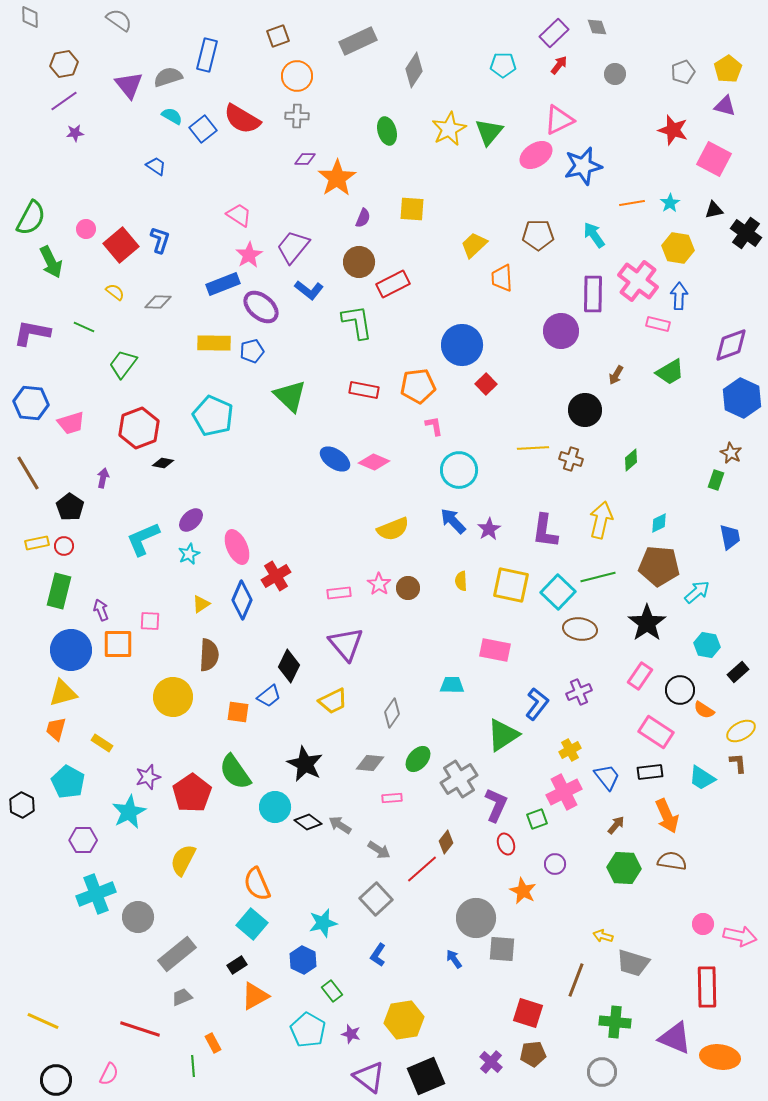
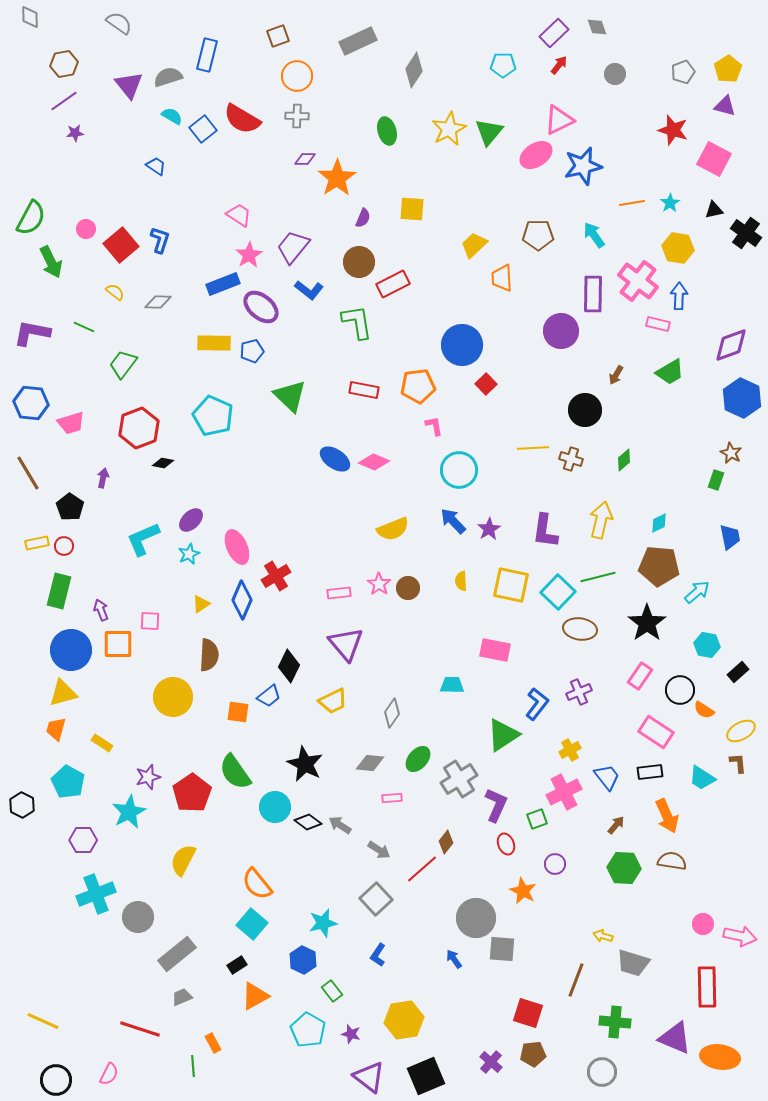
gray semicircle at (119, 20): moved 3 px down
green diamond at (631, 460): moved 7 px left
orange semicircle at (257, 884): rotated 16 degrees counterclockwise
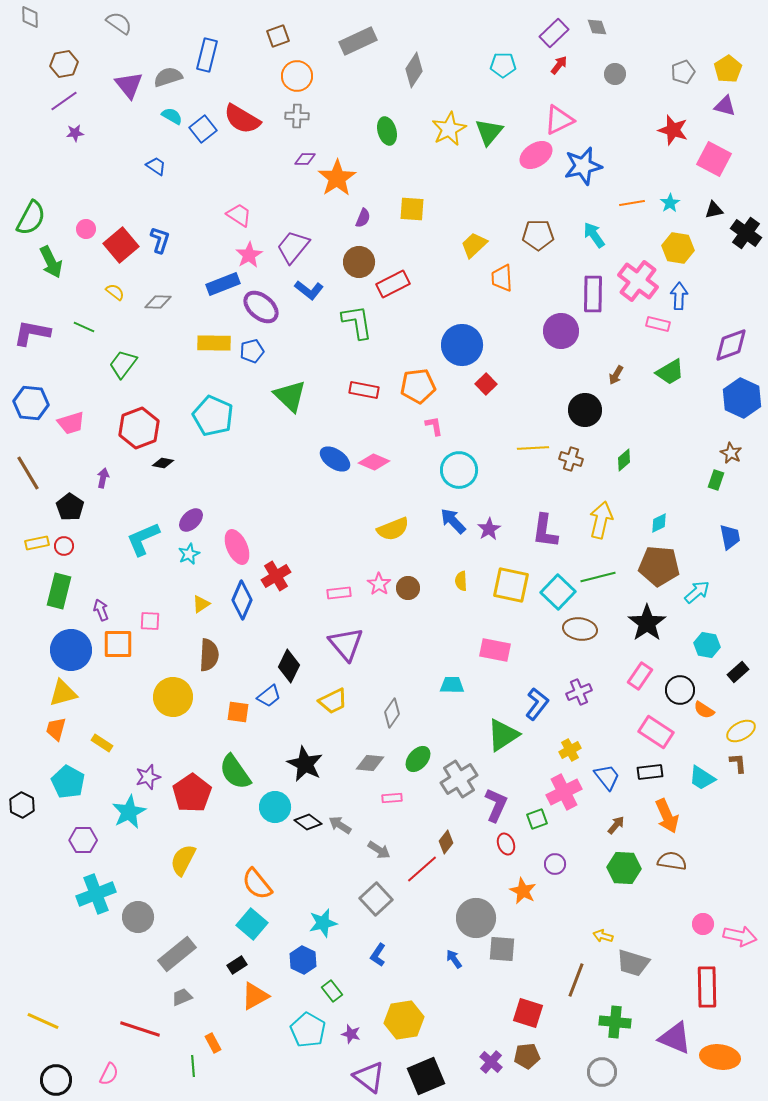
brown pentagon at (533, 1054): moved 6 px left, 2 px down
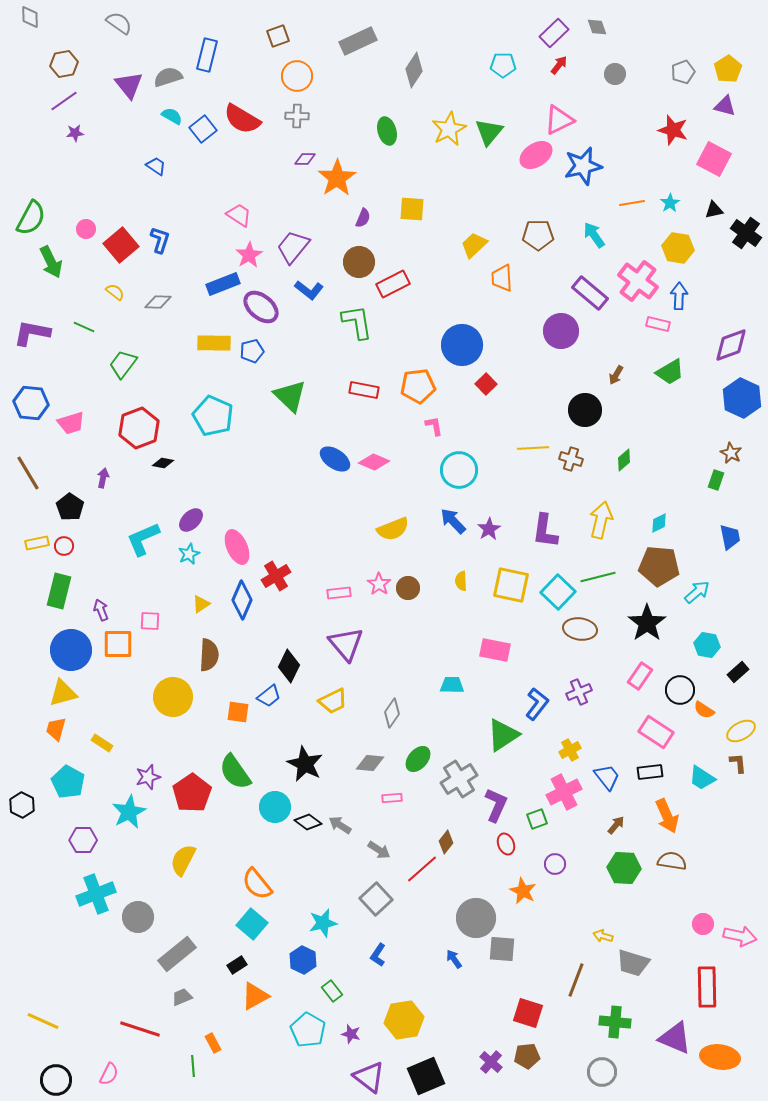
purple rectangle at (593, 294): moved 3 px left, 1 px up; rotated 51 degrees counterclockwise
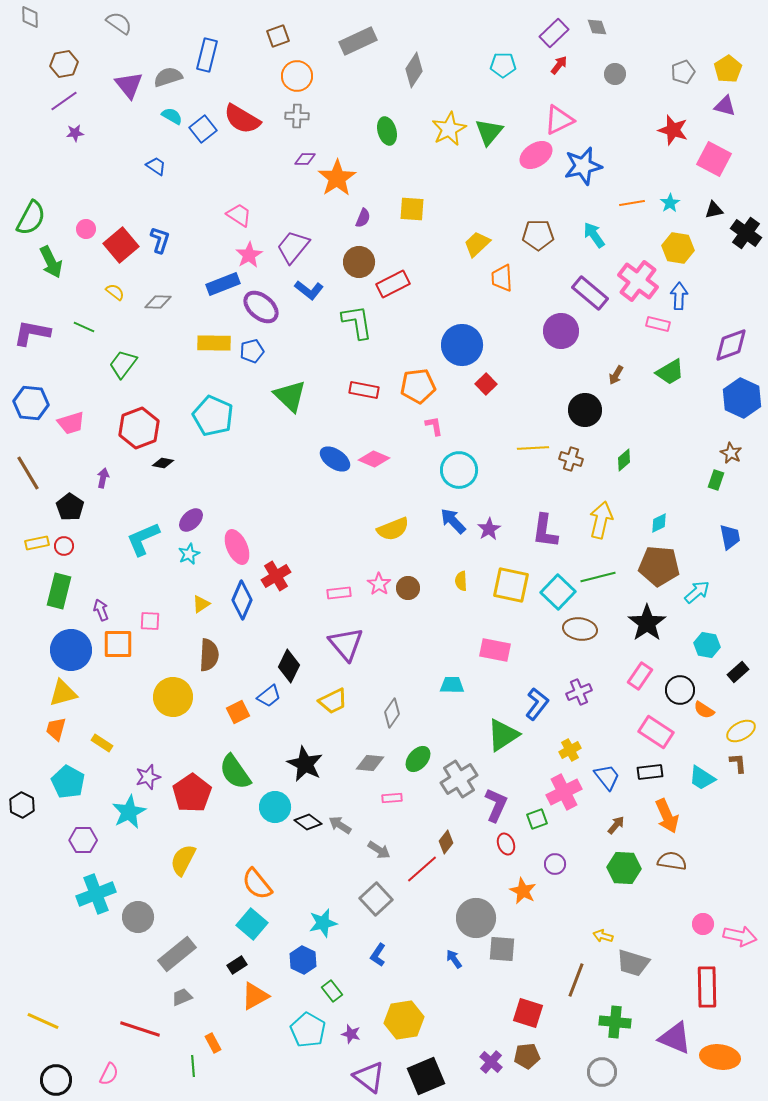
yellow trapezoid at (474, 245): moved 3 px right, 1 px up
pink diamond at (374, 462): moved 3 px up
orange square at (238, 712): rotated 35 degrees counterclockwise
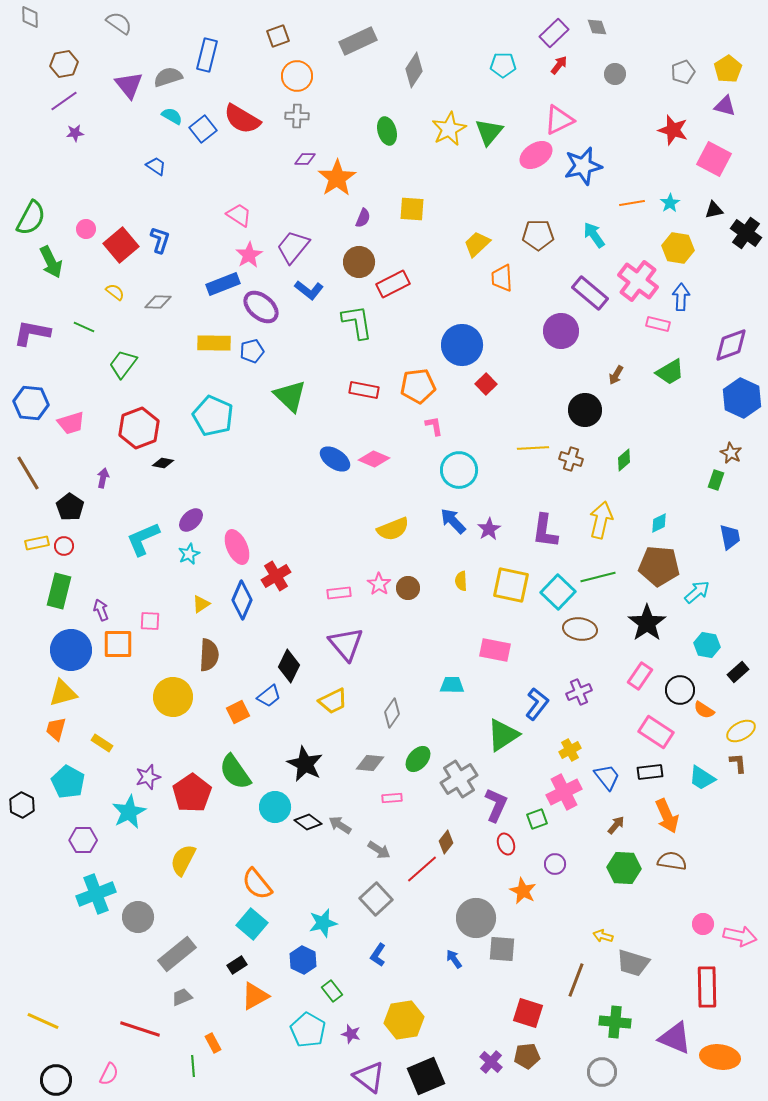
blue arrow at (679, 296): moved 2 px right, 1 px down
